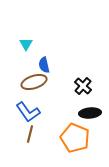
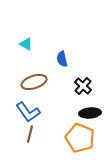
cyan triangle: rotated 32 degrees counterclockwise
blue semicircle: moved 18 px right, 6 px up
orange pentagon: moved 5 px right
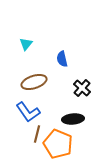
cyan triangle: rotated 40 degrees clockwise
black cross: moved 1 px left, 2 px down
black ellipse: moved 17 px left, 6 px down
brown line: moved 7 px right
orange pentagon: moved 22 px left, 6 px down
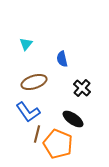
black ellipse: rotated 40 degrees clockwise
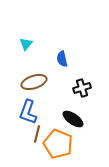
black cross: rotated 30 degrees clockwise
blue L-shape: rotated 55 degrees clockwise
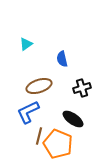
cyan triangle: rotated 16 degrees clockwise
brown ellipse: moved 5 px right, 4 px down
blue L-shape: rotated 45 degrees clockwise
brown line: moved 2 px right, 2 px down
